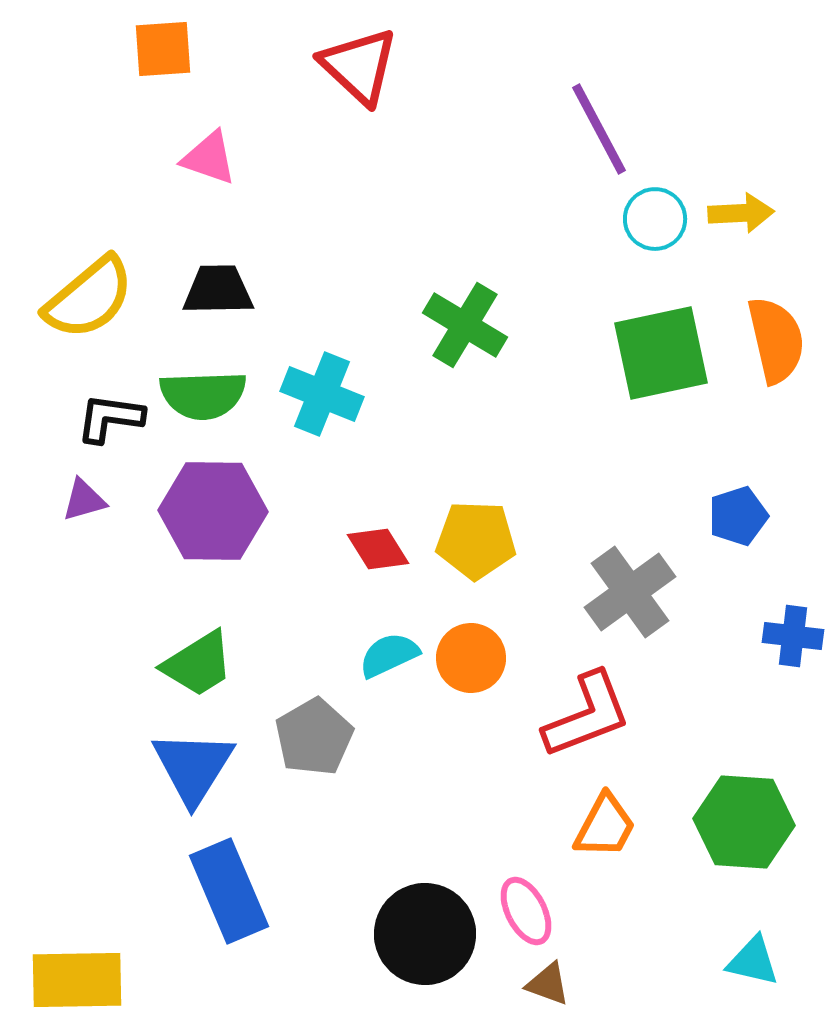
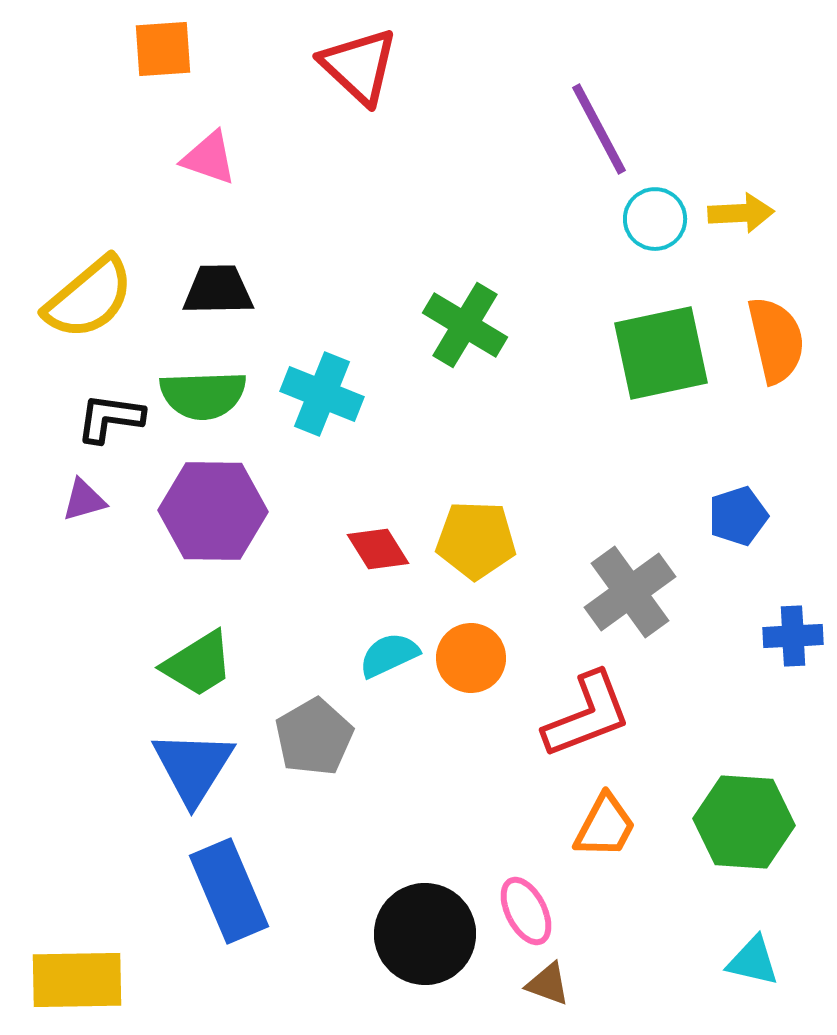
blue cross: rotated 10 degrees counterclockwise
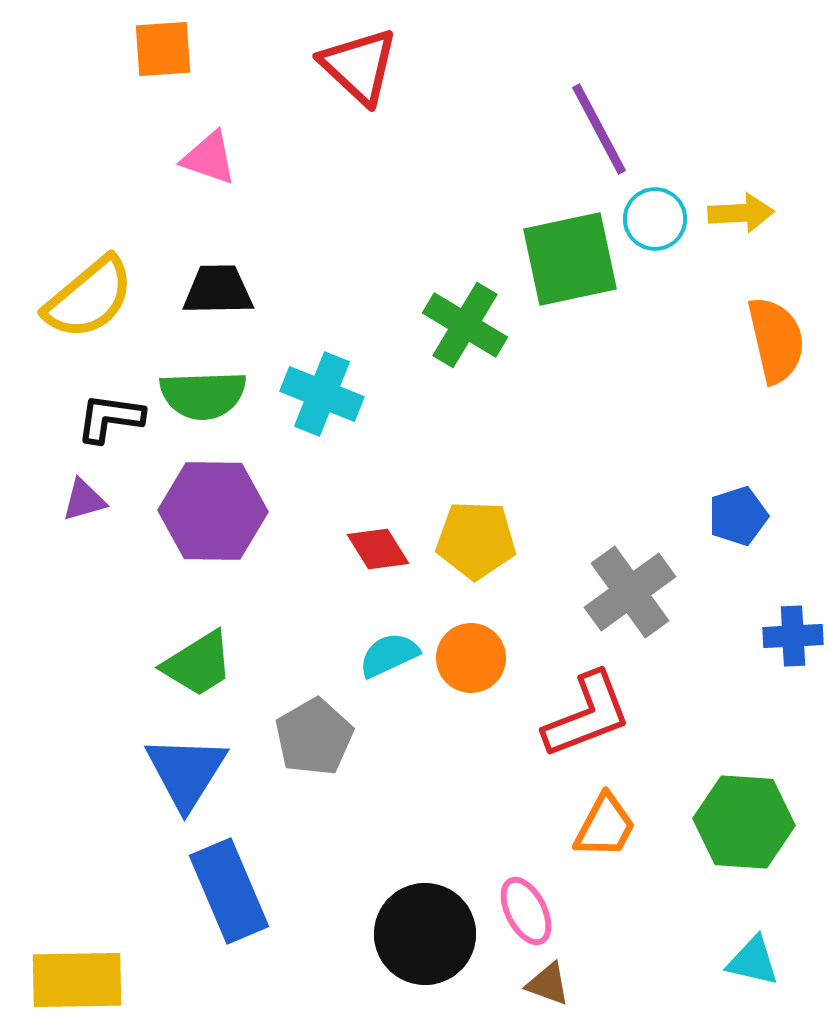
green square: moved 91 px left, 94 px up
blue triangle: moved 7 px left, 5 px down
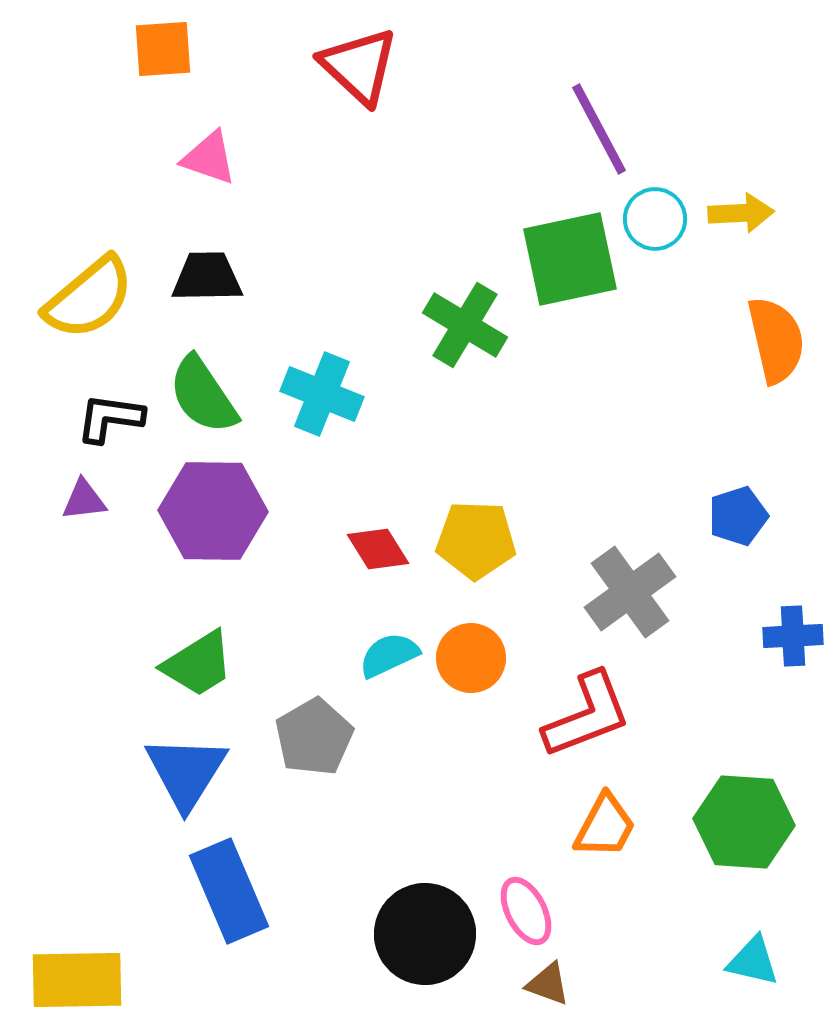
black trapezoid: moved 11 px left, 13 px up
green semicircle: rotated 58 degrees clockwise
purple triangle: rotated 9 degrees clockwise
